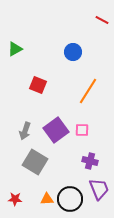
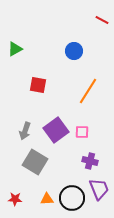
blue circle: moved 1 px right, 1 px up
red square: rotated 12 degrees counterclockwise
pink square: moved 2 px down
black circle: moved 2 px right, 1 px up
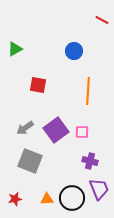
orange line: rotated 28 degrees counterclockwise
gray arrow: moved 3 px up; rotated 36 degrees clockwise
gray square: moved 5 px left, 1 px up; rotated 10 degrees counterclockwise
red star: rotated 16 degrees counterclockwise
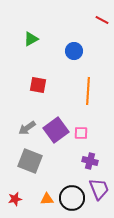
green triangle: moved 16 px right, 10 px up
gray arrow: moved 2 px right
pink square: moved 1 px left, 1 px down
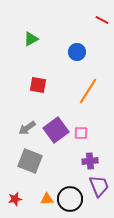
blue circle: moved 3 px right, 1 px down
orange line: rotated 28 degrees clockwise
purple cross: rotated 21 degrees counterclockwise
purple trapezoid: moved 3 px up
black circle: moved 2 px left, 1 px down
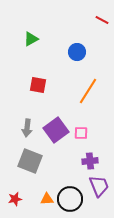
gray arrow: rotated 48 degrees counterclockwise
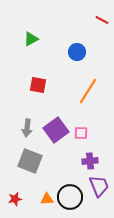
black circle: moved 2 px up
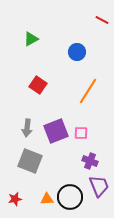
red square: rotated 24 degrees clockwise
purple square: moved 1 px down; rotated 15 degrees clockwise
purple cross: rotated 28 degrees clockwise
